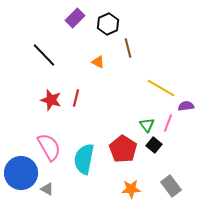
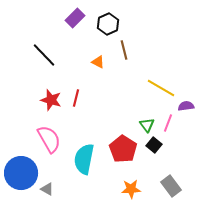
brown line: moved 4 px left, 2 px down
pink semicircle: moved 8 px up
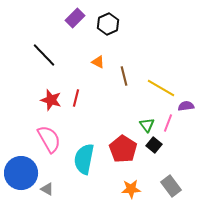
brown line: moved 26 px down
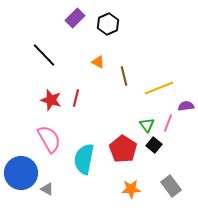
yellow line: moved 2 px left; rotated 52 degrees counterclockwise
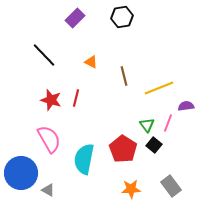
black hexagon: moved 14 px right, 7 px up; rotated 15 degrees clockwise
orange triangle: moved 7 px left
gray triangle: moved 1 px right, 1 px down
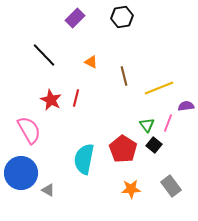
red star: rotated 10 degrees clockwise
pink semicircle: moved 20 px left, 9 px up
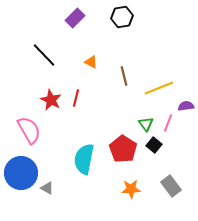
green triangle: moved 1 px left, 1 px up
gray triangle: moved 1 px left, 2 px up
